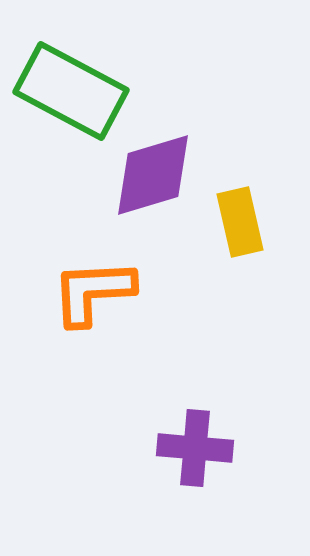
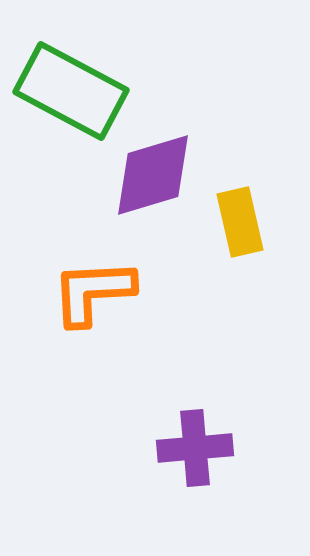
purple cross: rotated 10 degrees counterclockwise
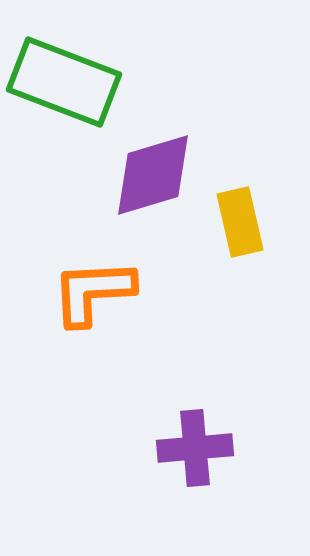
green rectangle: moved 7 px left, 9 px up; rotated 7 degrees counterclockwise
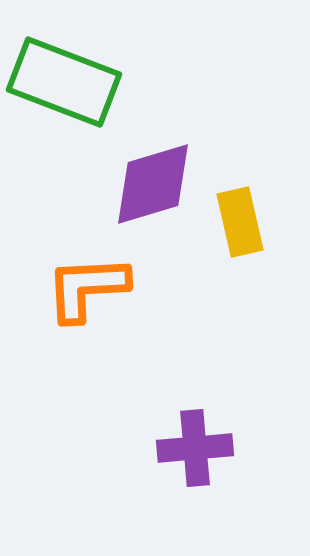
purple diamond: moved 9 px down
orange L-shape: moved 6 px left, 4 px up
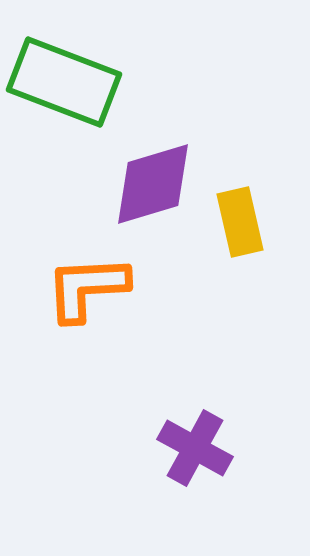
purple cross: rotated 34 degrees clockwise
